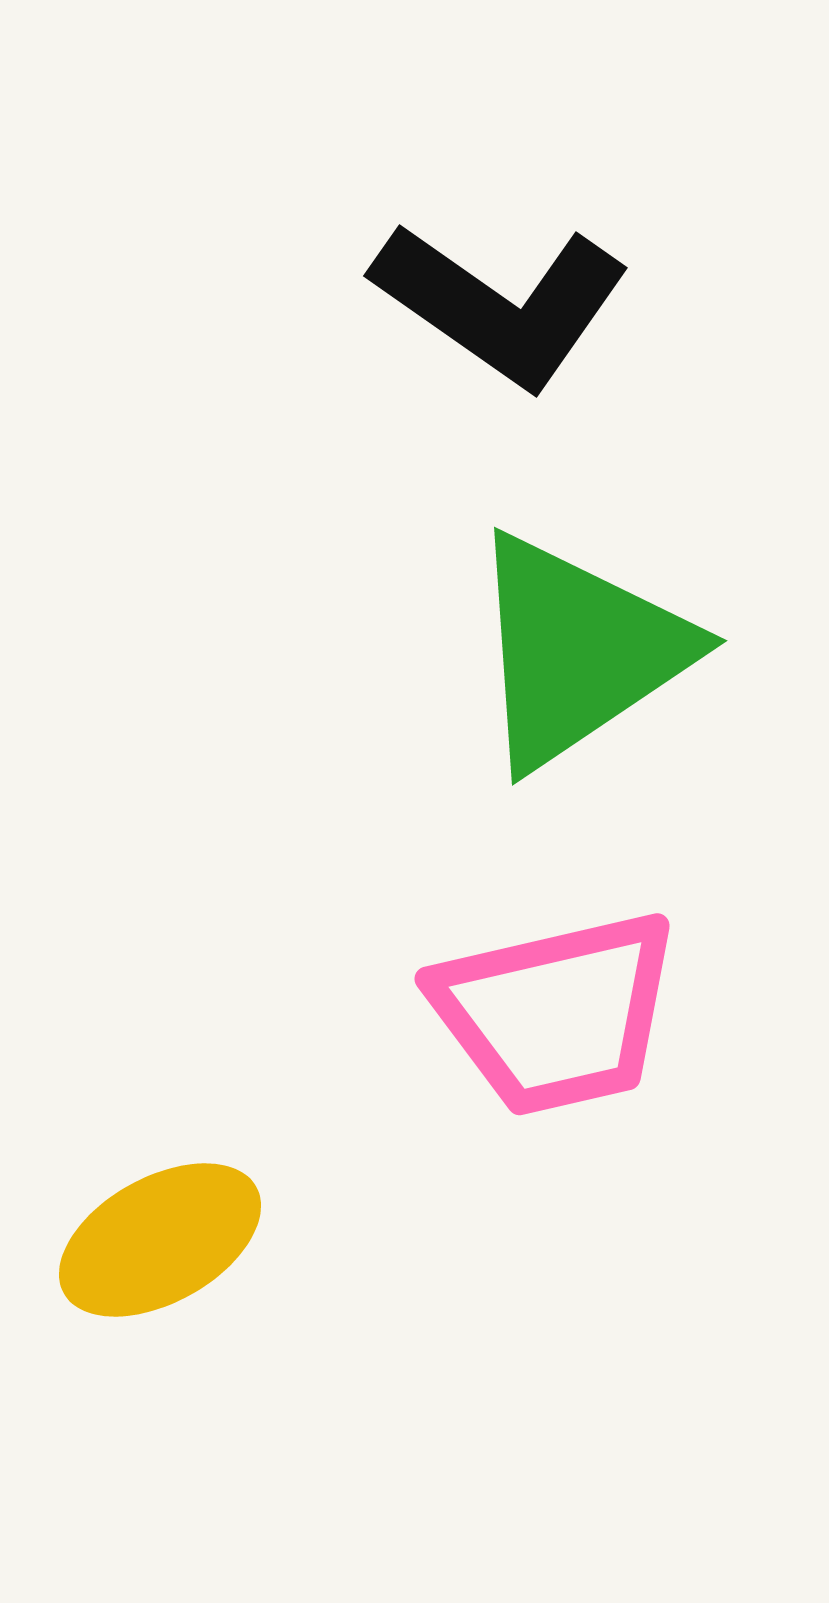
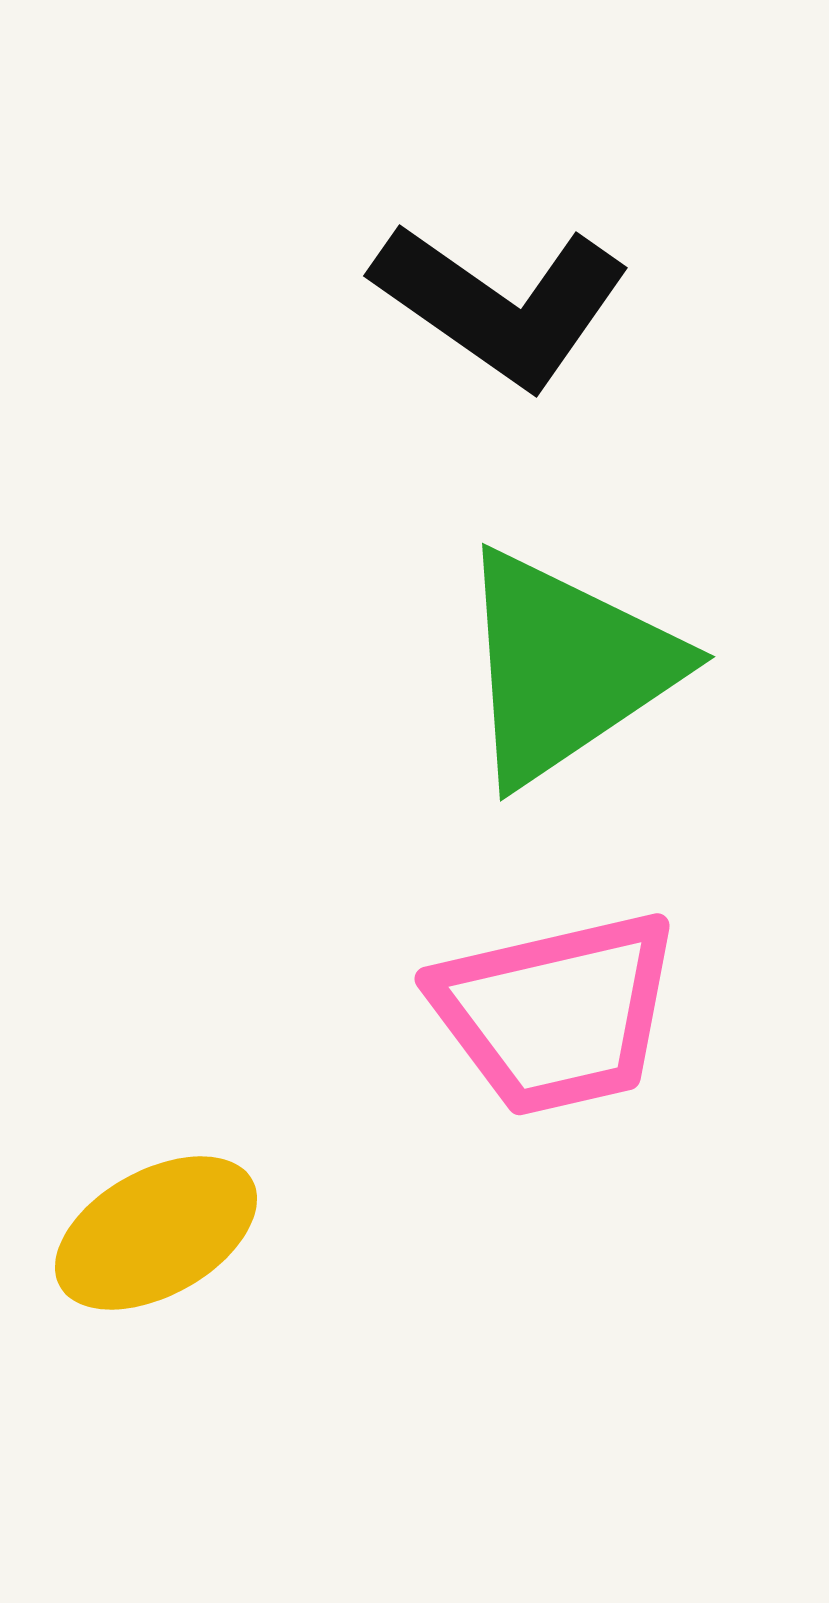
green triangle: moved 12 px left, 16 px down
yellow ellipse: moved 4 px left, 7 px up
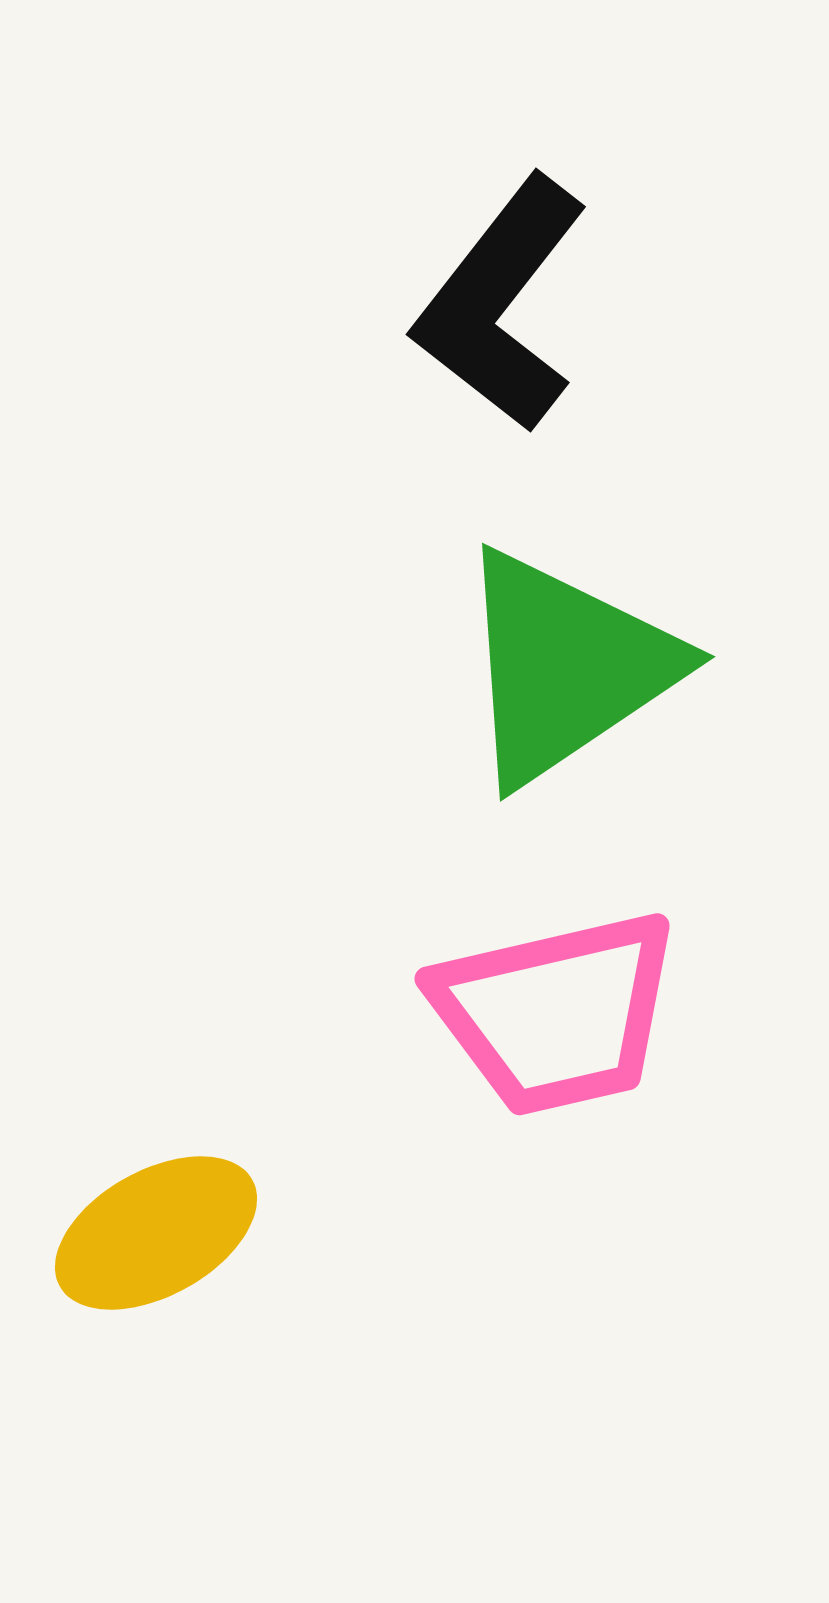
black L-shape: rotated 93 degrees clockwise
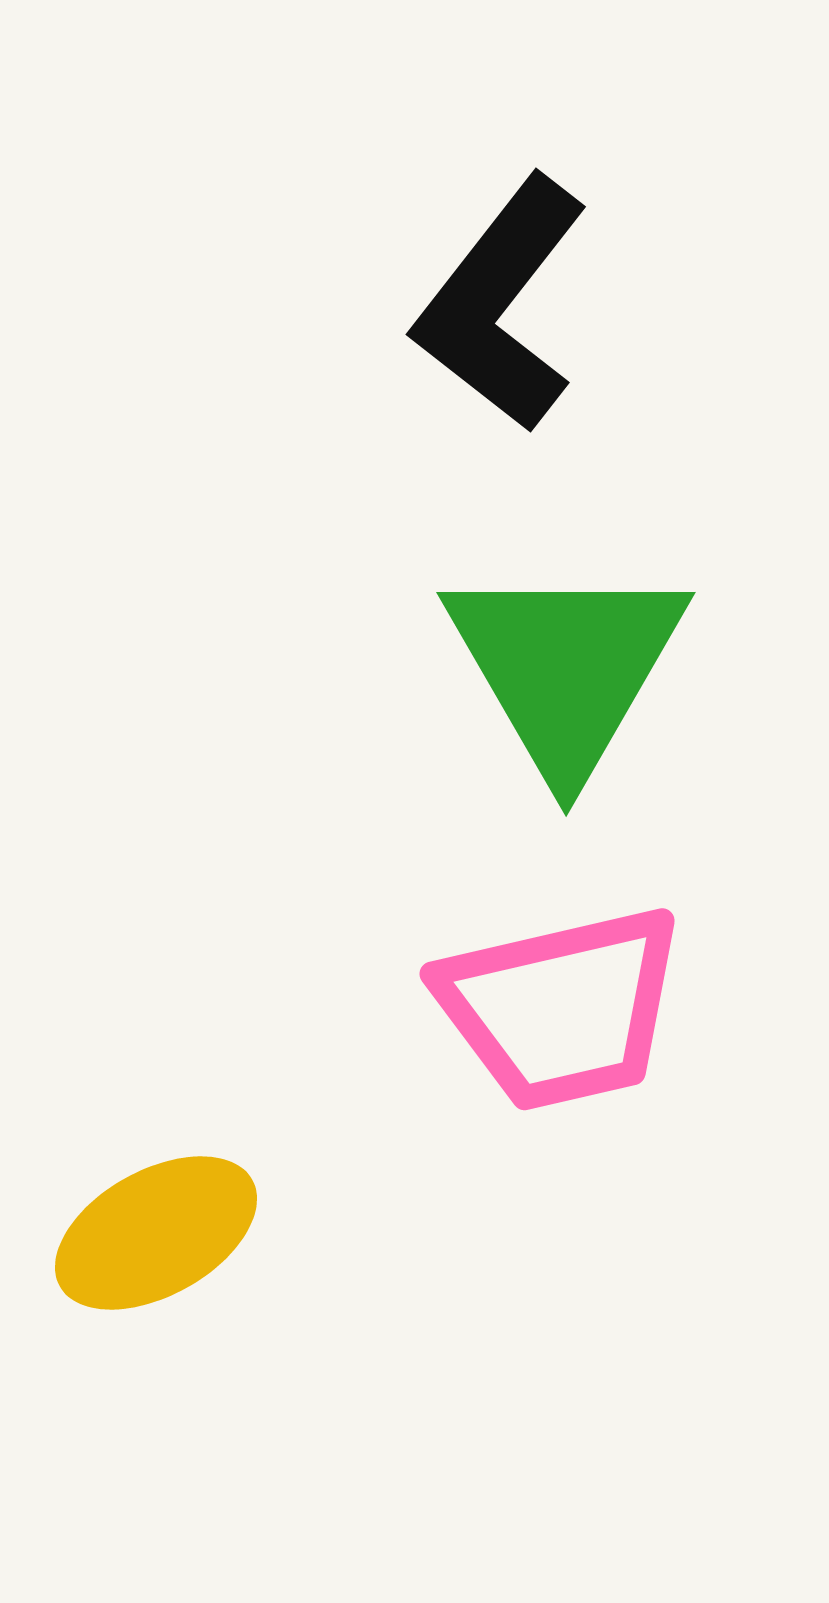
green triangle: rotated 26 degrees counterclockwise
pink trapezoid: moved 5 px right, 5 px up
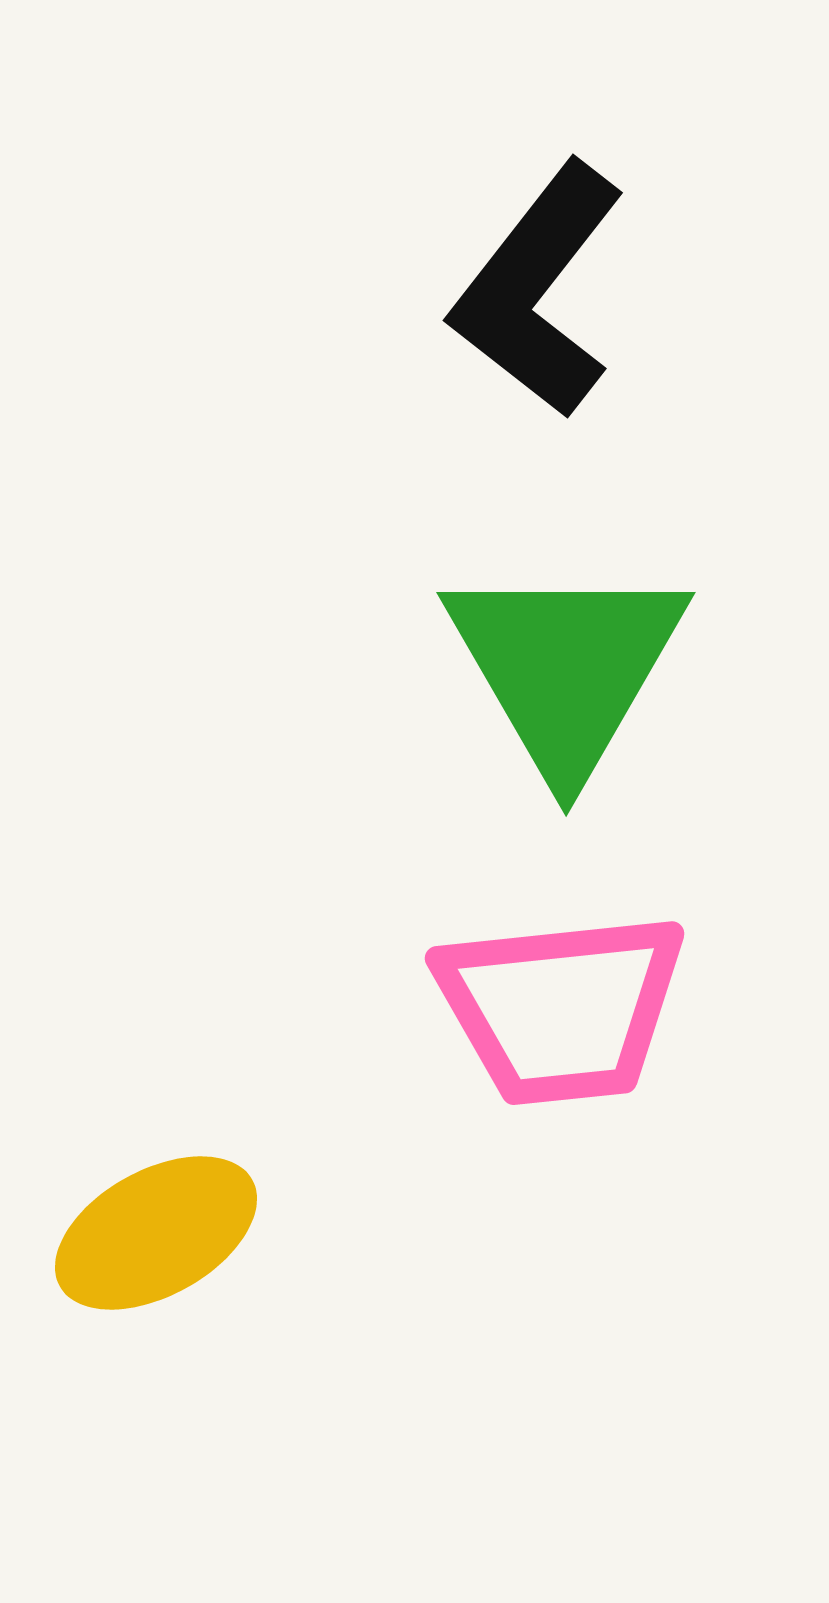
black L-shape: moved 37 px right, 14 px up
pink trapezoid: rotated 7 degrees clockwise
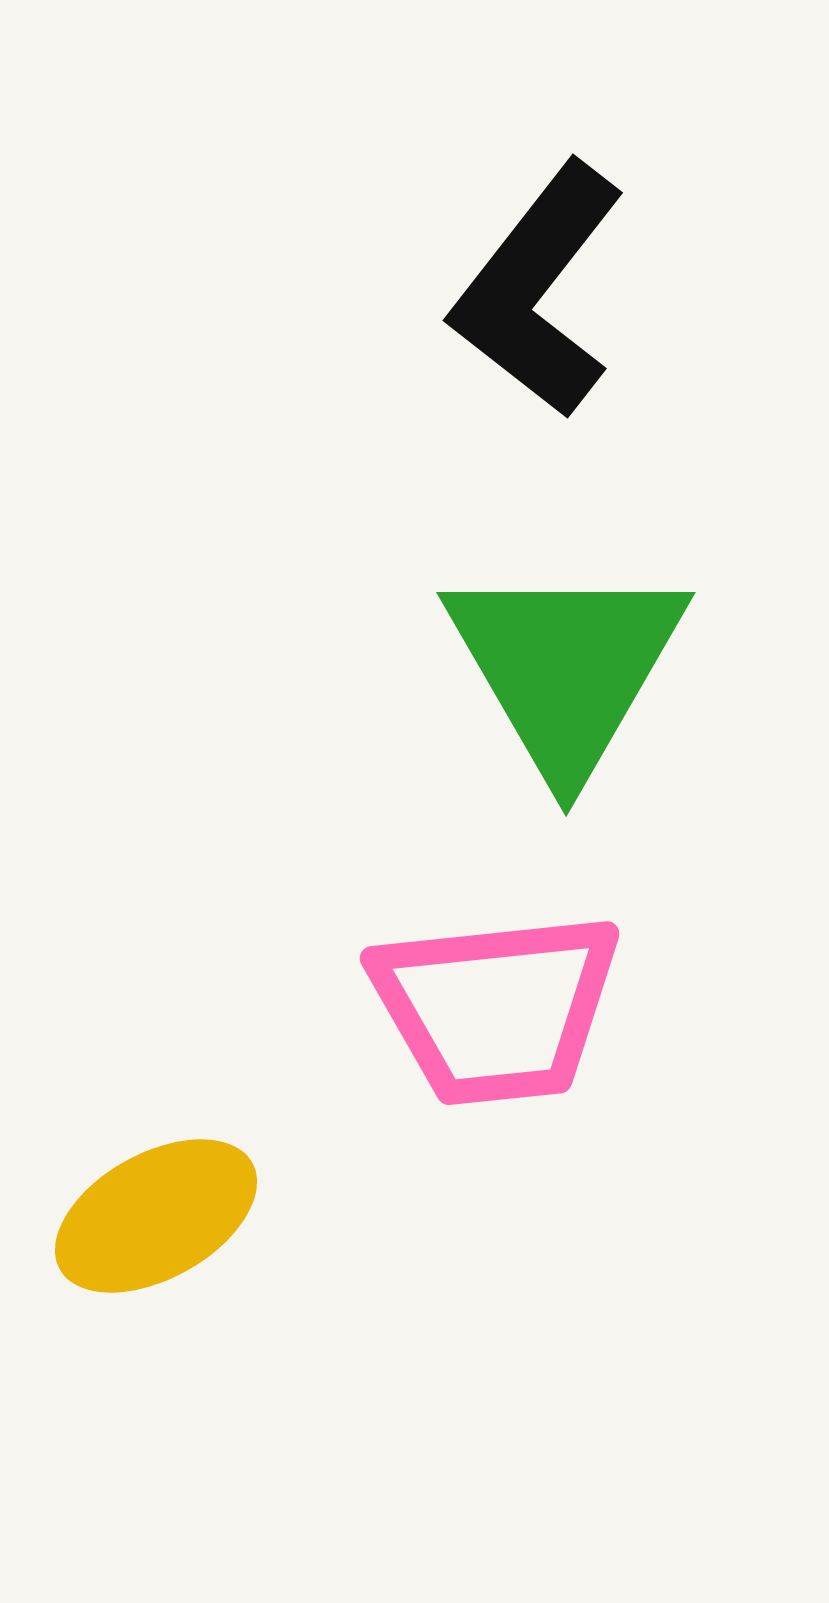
pink trapezoid: moved 65 px left
yellow ellipse: moved 17 px up
